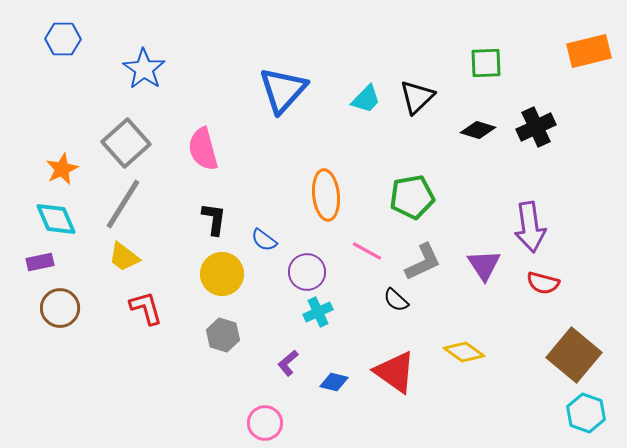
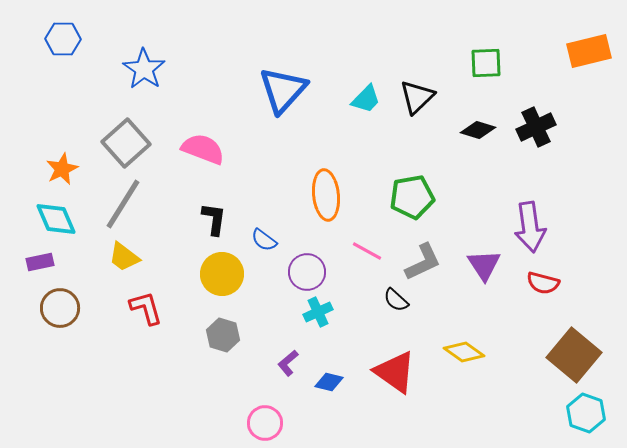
pink semicircle: rotated 126 degrees clockwise
blue diamond: moved 5 px left
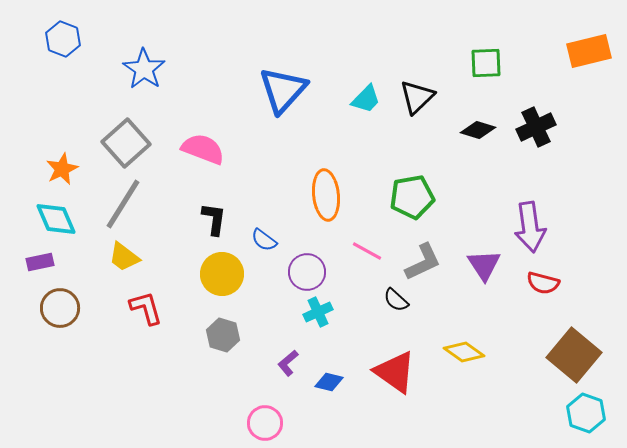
blue hexagon: rotated 20 degrees clockwise
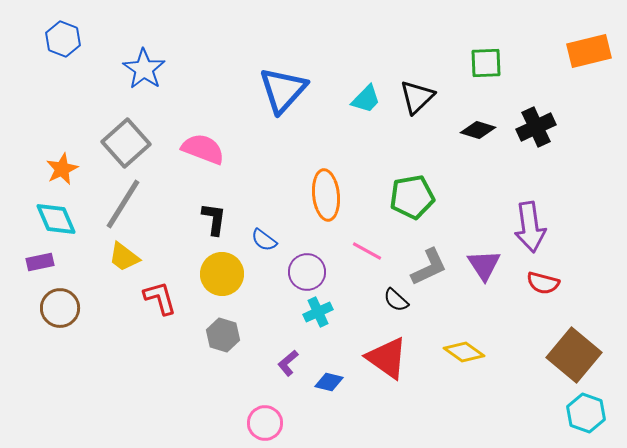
gray L-shape: moved 6 px right, 5 px down
red L-shape: moved 14 px right, 10 px up
red triangle: moved 8 px left, 14 px up
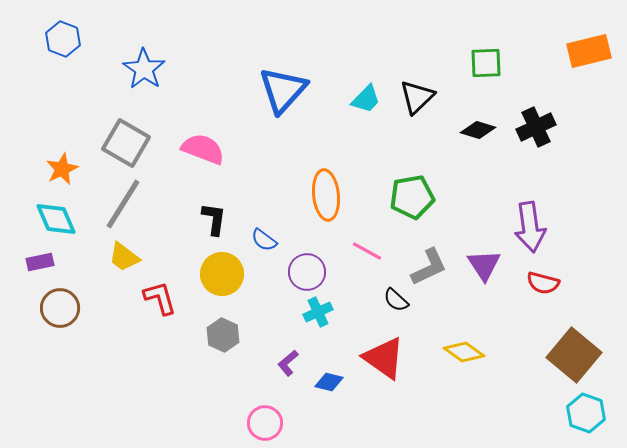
gray square: rotated 18 degrees counterclockwise
gray hexagon: rotated 8 degrees clockwise
red triangle: moved 3 px left
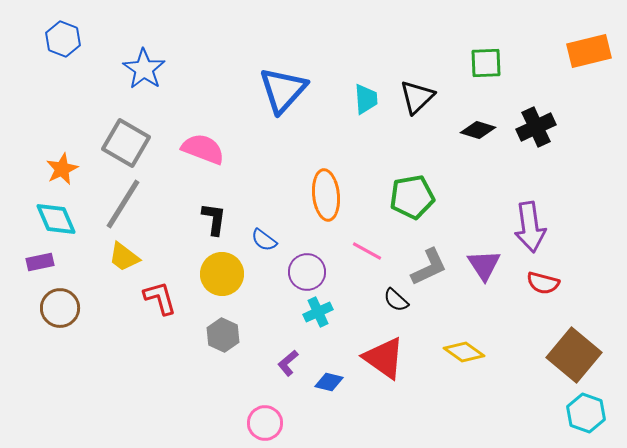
cyan trapezoid: rotated 48 degrees counterclockwise
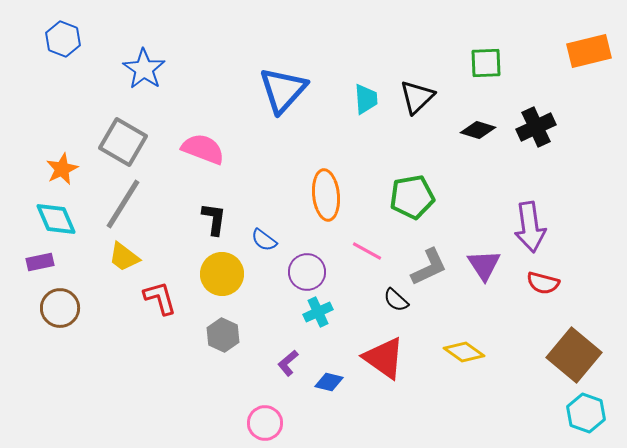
gray square: moved 3 px left, 1 px up
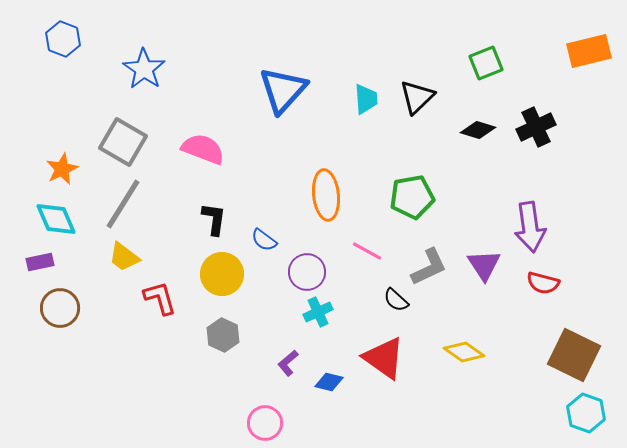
green square: rotated 20 degrees counterclockwise
brown square: rotated 14 degrees counterclockwise
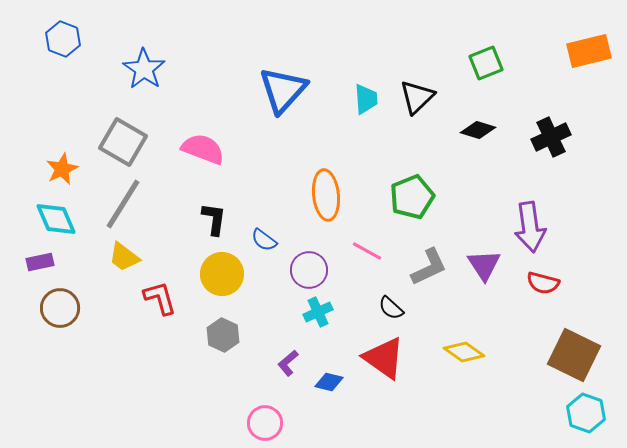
black cross: moved 15 px right, 10 px down
green pentagon: rotated 12 degrees counterclockwise
purple circle: moved 2 px right, 2 px up
black semicircle: moved 5 px left, 8 px down
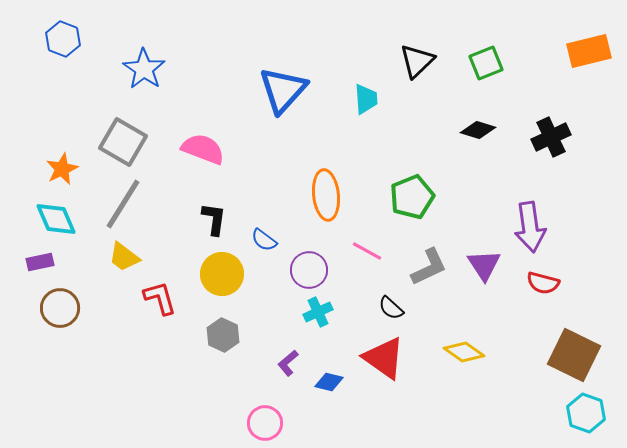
black triangle: moved 36 px up
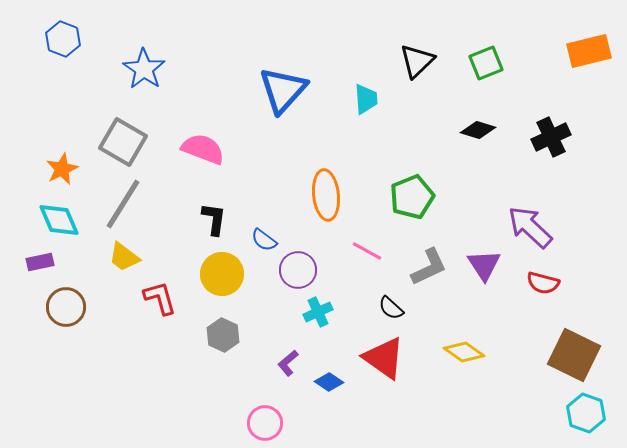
cyan diamond: moved 3 px right, 1 px down
purple arrow: rotated 141 degrees clockwise
purple circle: moved 11 px left
brown circle: moved 6 px right, 1 px up
blue diamond: rotated 20 degrees clockwise
